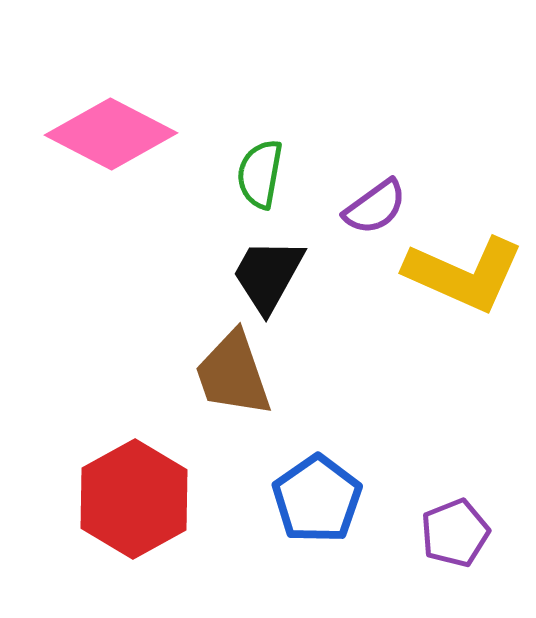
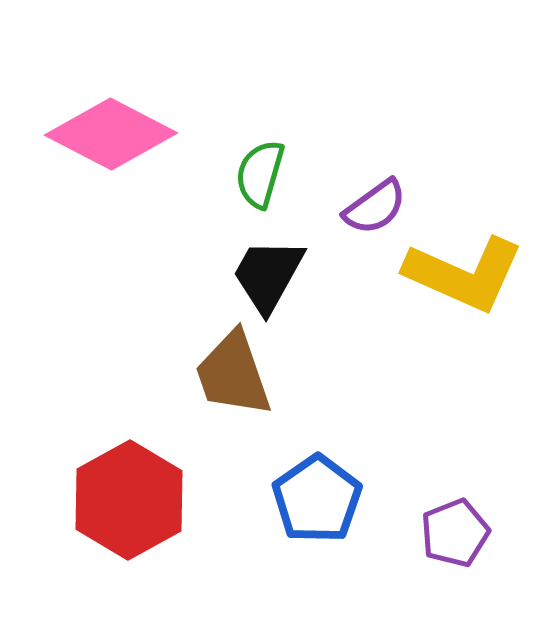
green semicircle: rotated 6 degrees clockwise
red hexagon: moved 5 px left, 1 px down
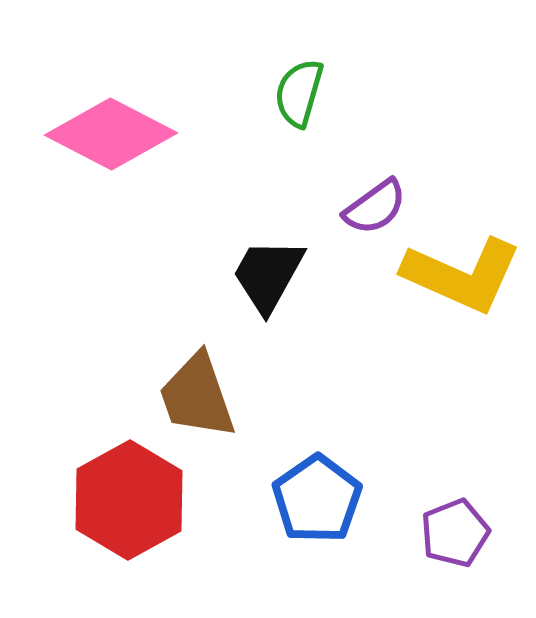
green semicircle: moved 39 px right, 81 px up
yellow L-shape: moved 2 px left, 1 px down
brown trapezoid: moved 36 px left, 22 px down
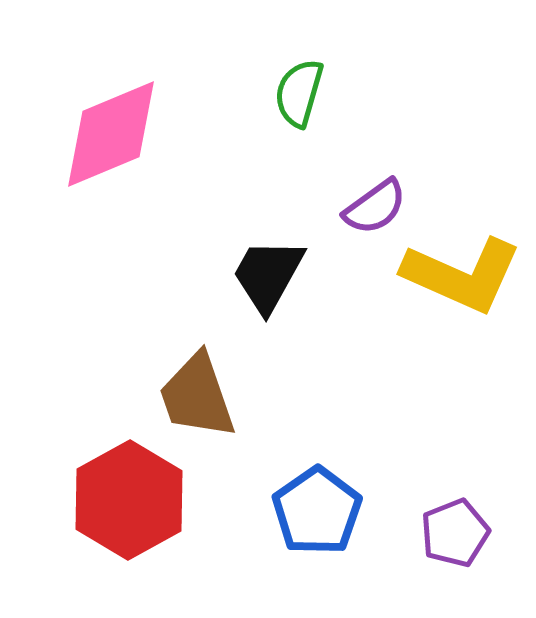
pink diamond: rotated 50 degrees counterclockwise
blue pentagon: moved 12 px down
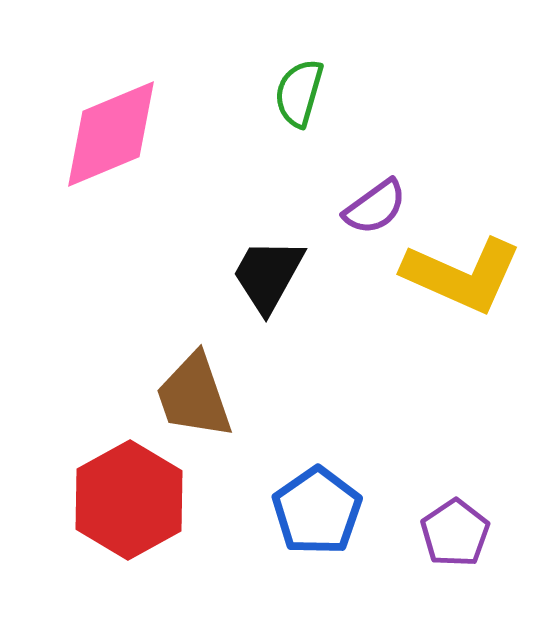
brown trapezoid: moved 3 px left
purple pentagon: rotated 12 degrees counterclockwise
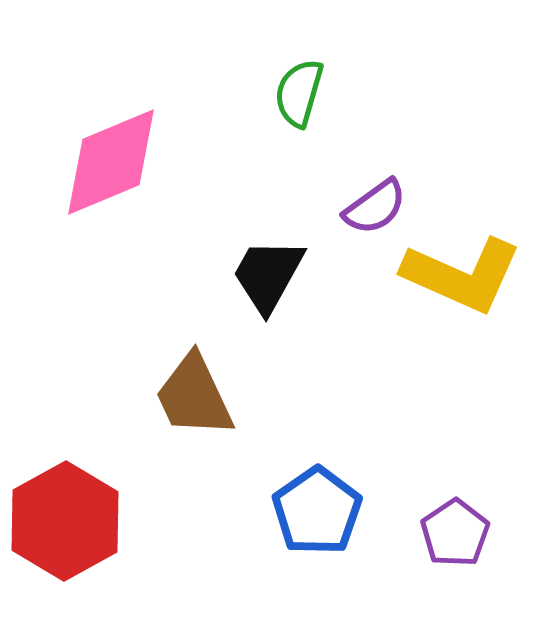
pink diamond: moved 28 px down
brown trapezoid: rotated 6 degrees counterclockwise
red hexagon: moved 64 px left, 21 px down
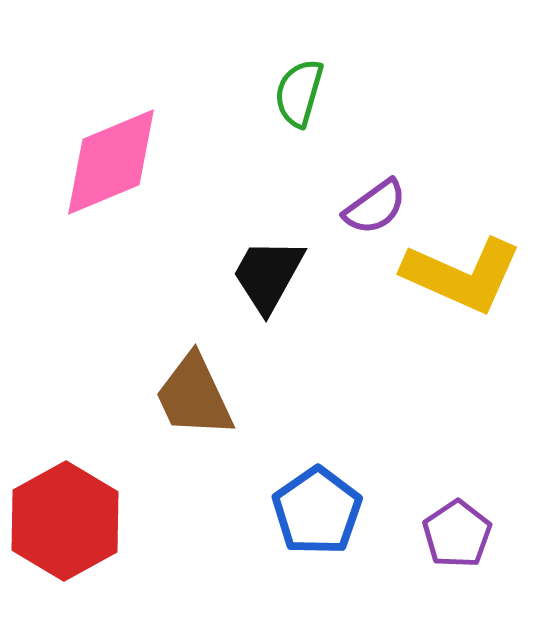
purple pentagon: moved 2 px right, 1 px down
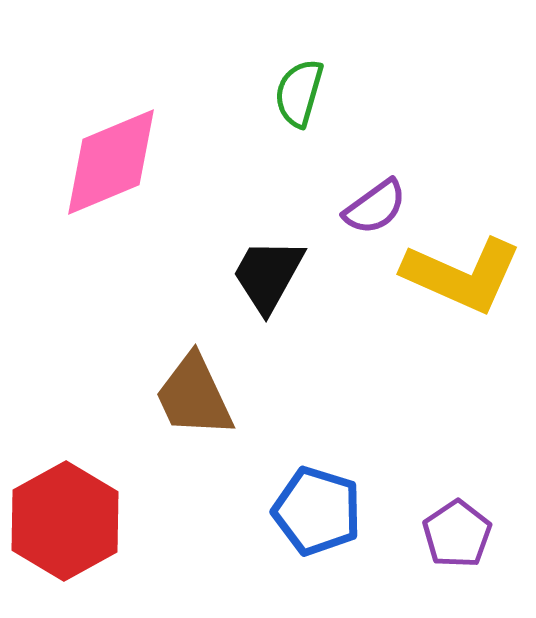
blue pentagon: rotated 20 degrees counterclockwise
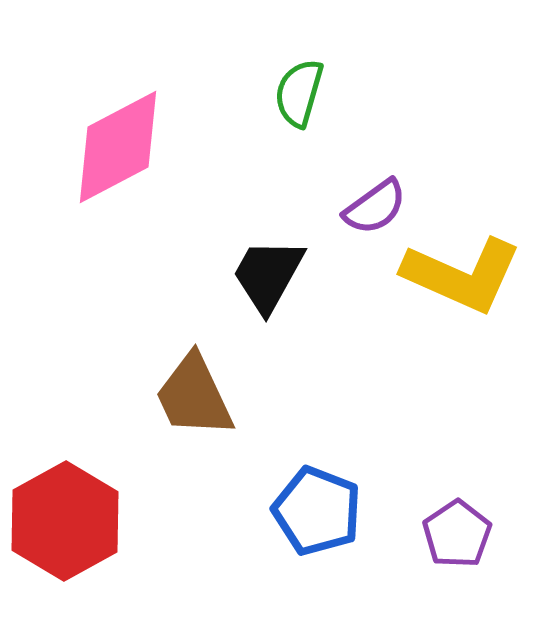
pink diamond: moved 7 px right, 15 px up; rotated 5 degrees counterclockwise
blue pentagon: rotated 4 degrees clockwise
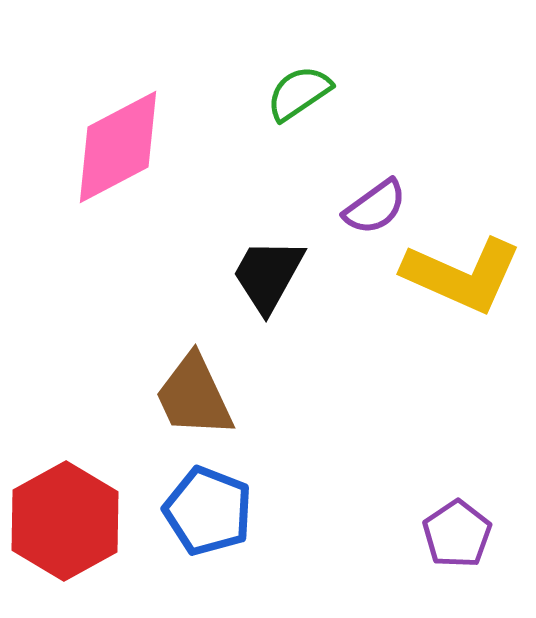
green semicircle: rotated 40 degrees clockwise
blue pentagon: moved 109 px left
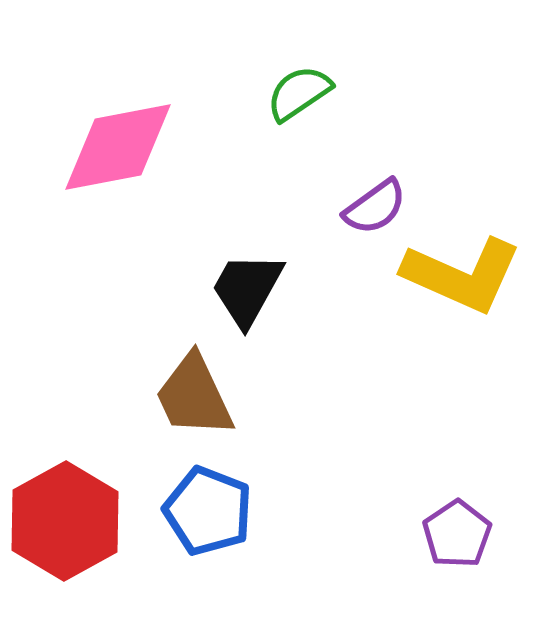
pink diamond: rotated 17 degrees clockwise
black trapezoid: moved 21 px left, 14 px down
